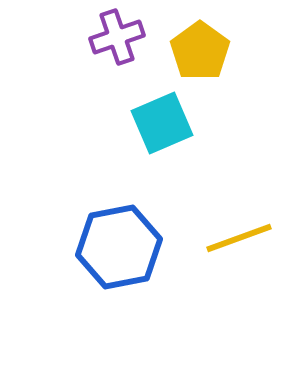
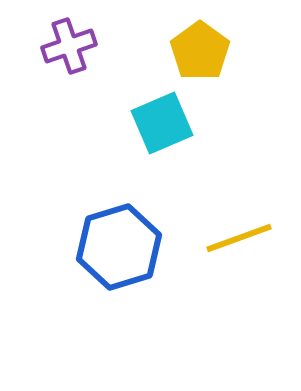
purple cross: moved 48 px left, 9 px down
blue hexagon: rotated 6 degrees counterclockwise
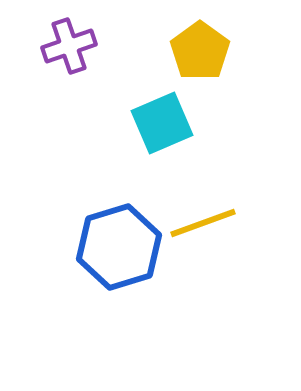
yellow line: moved 36 px left, 15 px up
